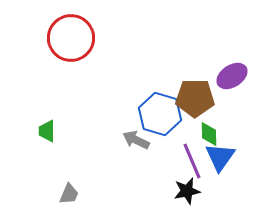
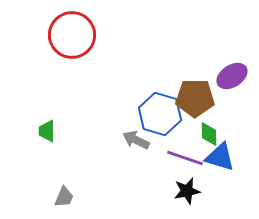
red circle: moved 1 px right, 3 px up
blue triangle: rotated 48 degrees counterclockwise
purple line: moved 7 px left, 3 px up; rotated 48 degrees counterclockwise
gray trapezoid: moved 5 px left, 3 px down
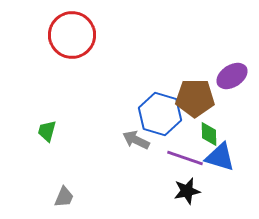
green trapezoid: rotated 15 degrees clockwise
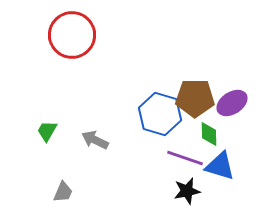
purple ellipse: moved 27 px down
green trapezoid: rotated 15 degrees clockwise
gray arrow: moved 41 px left
blue triangle: moved 9 px down
gray trapezoid: moved 1 px left, 5 px up
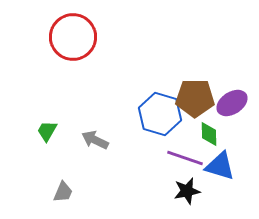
red circle: moved 1 px right, 2 px down
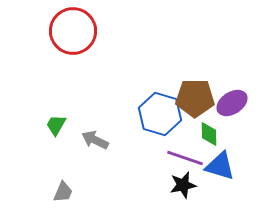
red circle: moved 6 px up
green trapezoid: moved 9 px right, 6 px up
black star: moved 4 px left, 6 px up
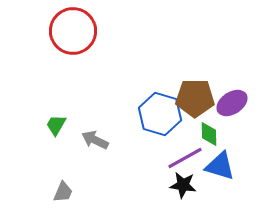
purple line: rotated 48 degrees counterclockwise
black star: rotated 20 degrees clockwise
